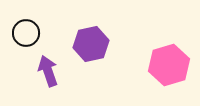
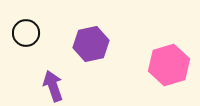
purple arrow: moved 5 px right, 15 px down
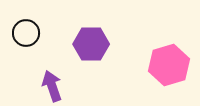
purple hexagon: rotated 12 degrees clockwise
purple arrow: moved 1 px left
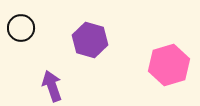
black circle: moved 5 px left, 5 px up
purple hexagon: moved 1 px left, 4 px up; rotated 16 degrees clockwise
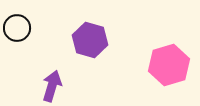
black circle: moved 4 px left
purple arrow: rotated 36 degrees clockwise
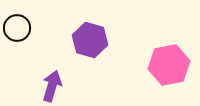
pink hexagon: rotated 6 degrees clockwise
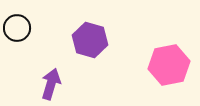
purple arrow: moved 1 px left, 2 px up
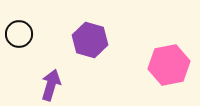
black circle: moved 2 px right, 6 px down
purple arrow: moved 1 px down
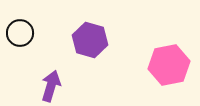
black circle: moved 1 px right, 1 px up
purple arrow: moved 1 px down
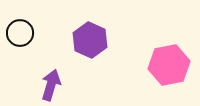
purple hexagon: rotated 8 degrees clockwise
purple arrow: moved 1 px up
